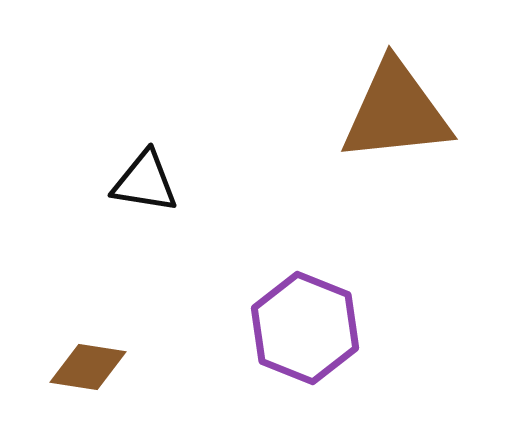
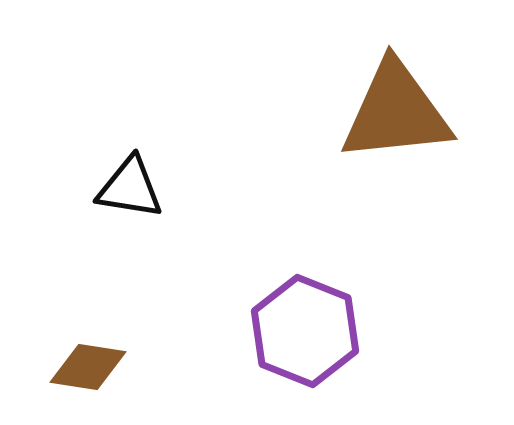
black triangle: moved 15 px left, 6 px down
purple hexagon: moved 3 px down
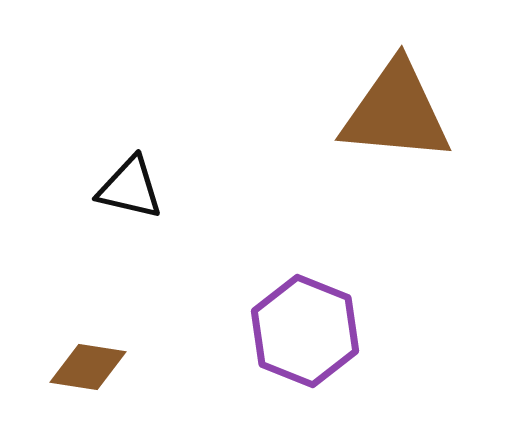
brown triangle: rotated 11 degrees clockwise
black triangle: rotated 4 degrees clockwise
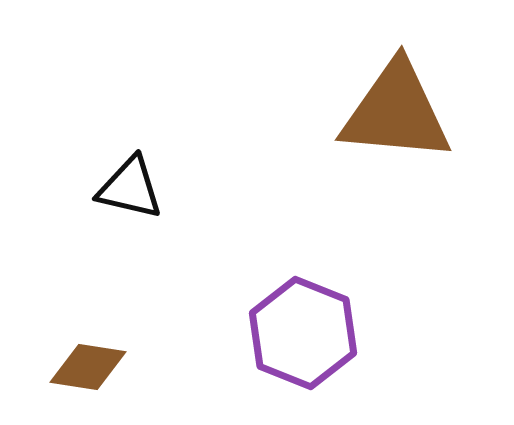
purple hexagon: moved 2 px left, 2 px down
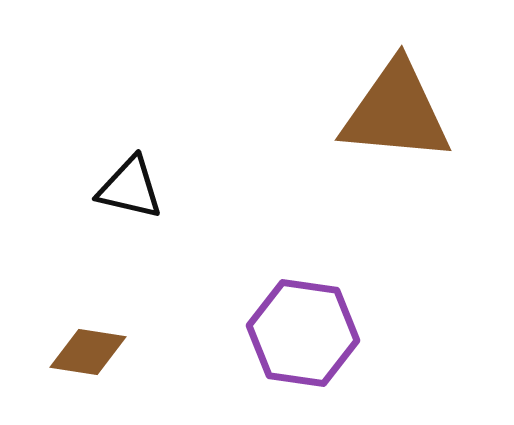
purple hexagon: rotated 14 degrees counterclockwise
brown diamond: moved 15 px up
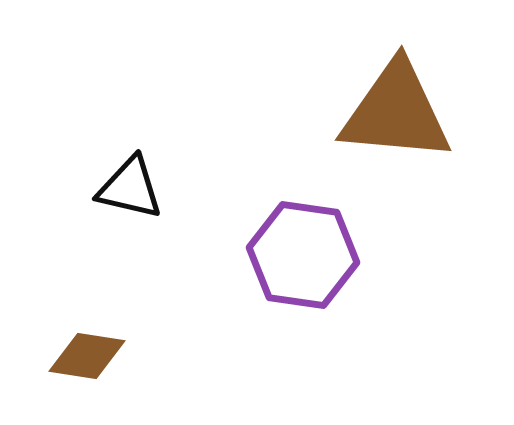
purple hexagon: moved 78 px up
brown diamond: moved 1 px left, 4 px down
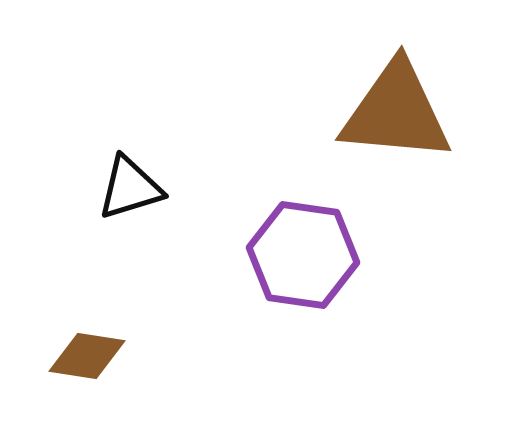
black triangle: rotated 30 degrees counterclockwise
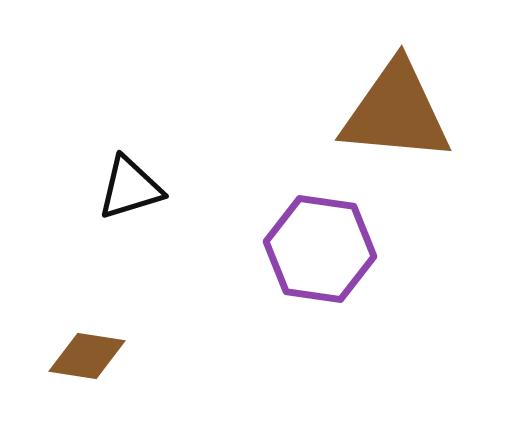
purple hexagon: moved 17 px right, 6 px up
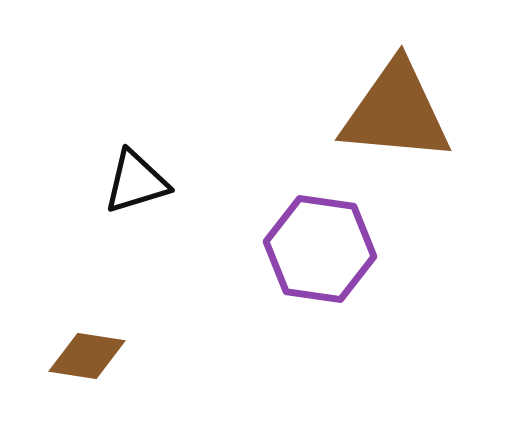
black triangle: moved 6 px right, 6 px up
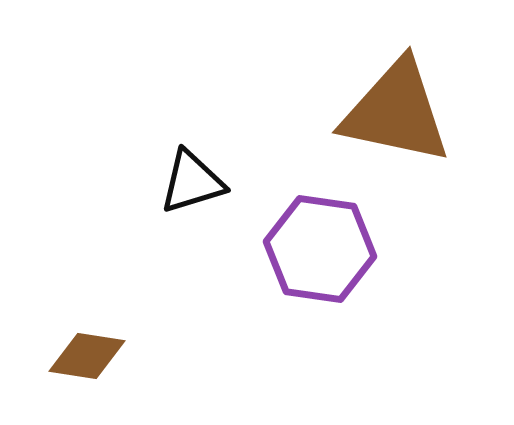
brown triangle: rotated 7 degrees clockwise
black triangle: moved 56 px right
